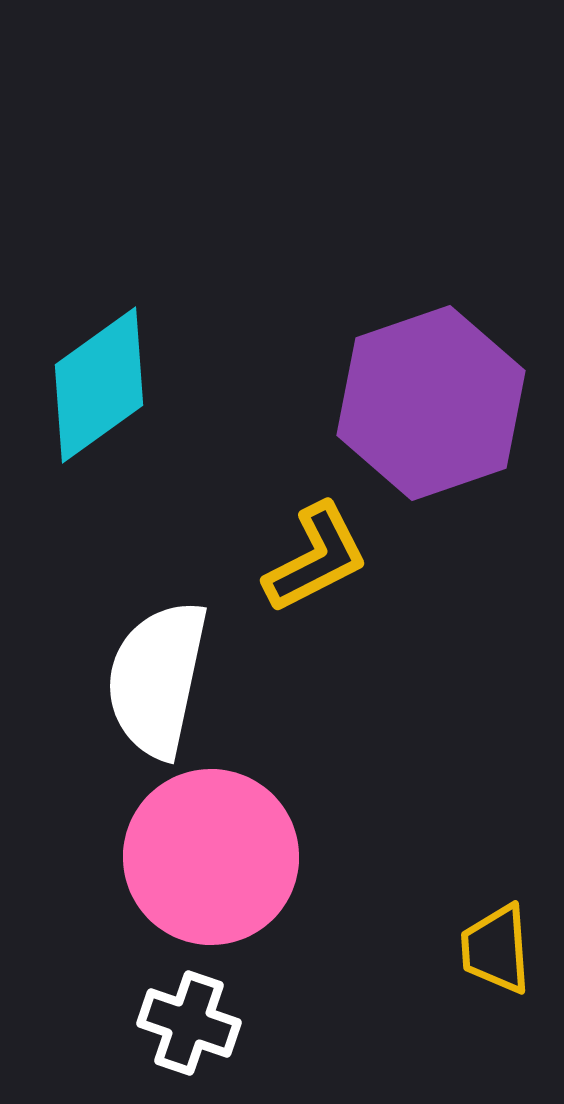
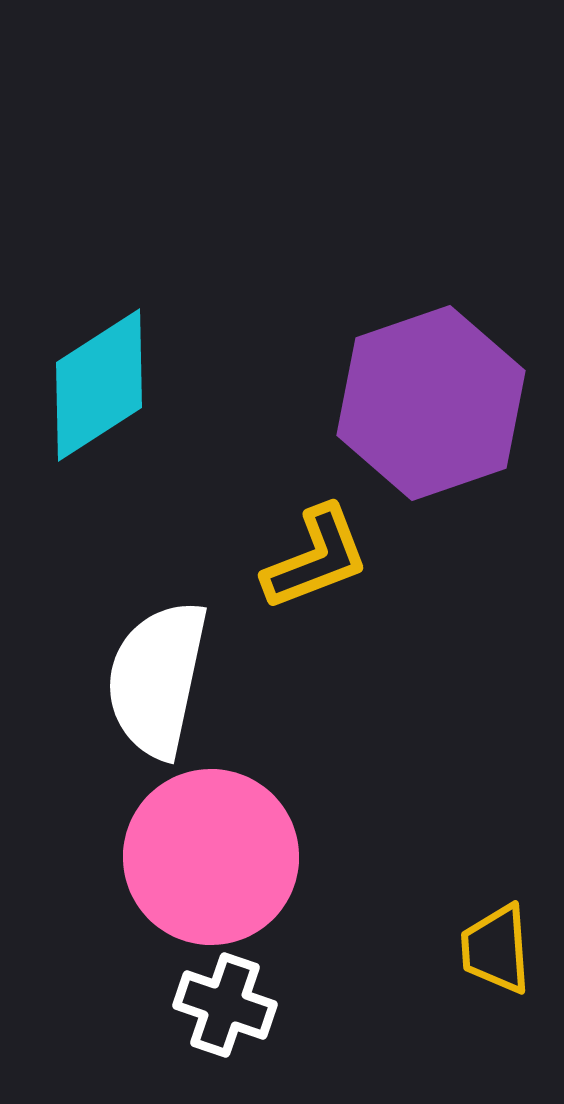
cyan diamond: rotated 3 degrees clockwise
yellow L-shape: rotated 6 degrees clockwise
white cross: moved 36 px right, 18 px up
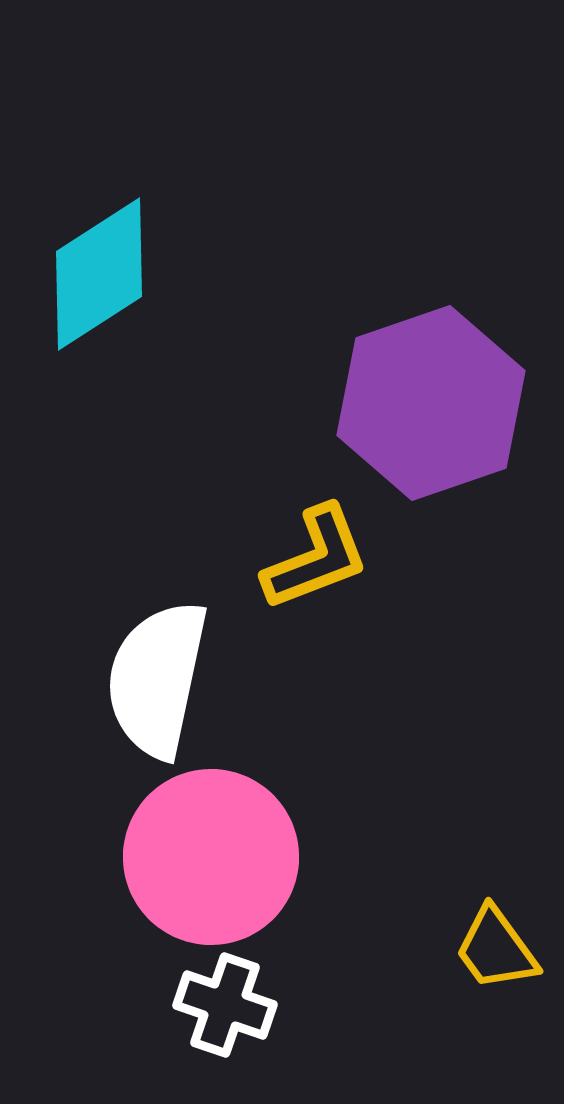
cyan diamond: moved 111 px up
yellow trapezoid: rotated 32 degrees counterclockwise
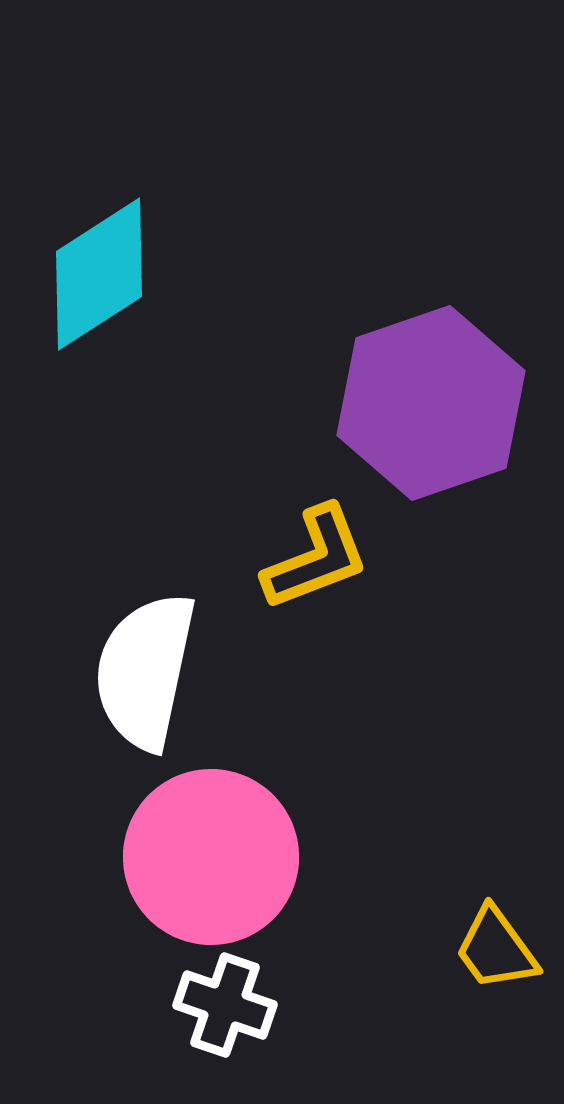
white semicircle: moved 12 px left, 8 px up
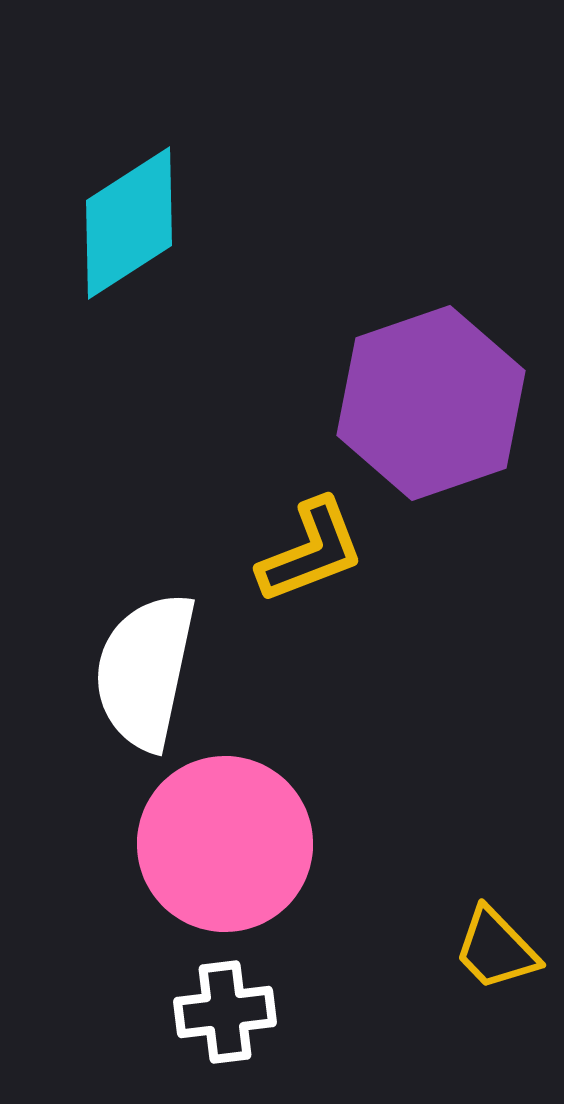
cyan diamond: moved 30 px right, 51 px up
yellow L-shape: moved 5 px left, 7 px up
pink circle: moved 14 px right, 13 px up
yellow trapezoid: rotated 8 degrees counterclockwise
white cross: moved 7 px down; rotated 26 degrees counterclockwise
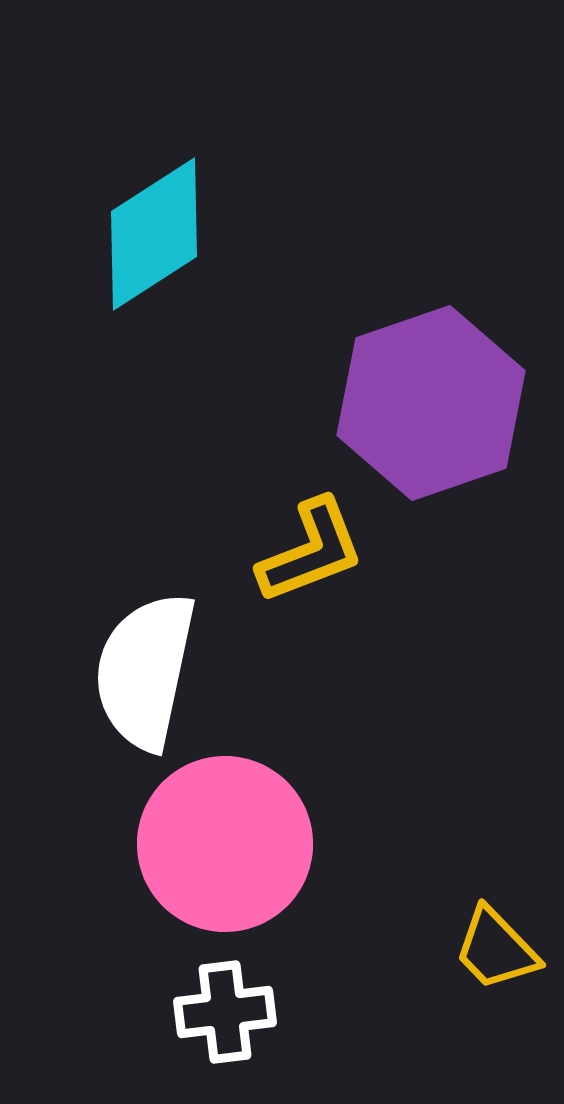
cyan diamond: moved 25 px right, 11 px down
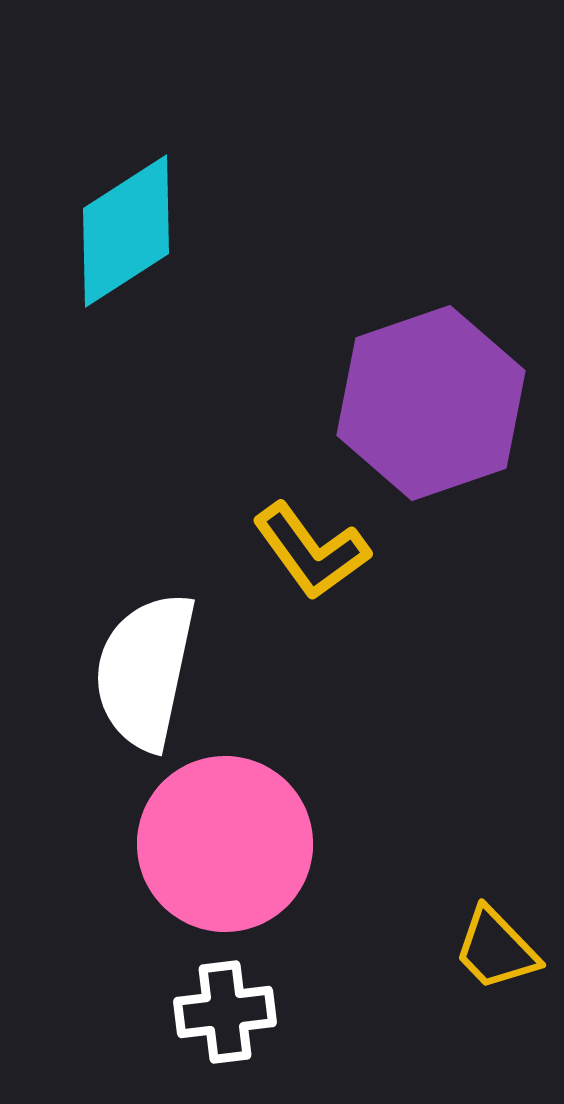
cyan diamond: moved 28 px left, 3 px up
yellow L-shape: rotated 75 degrees clockwise
